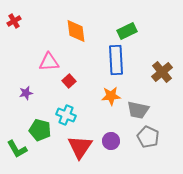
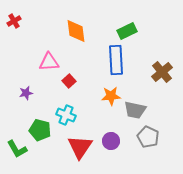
gray trapezoid: moved 3 px left
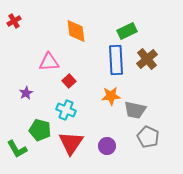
brown cross: moved 15 px left, 13 px up
purple star: rotated 16 degrees counterclockwise
cyan cross: moved 5 px up
purple circle: moved 4 px left, 5 px down
red triangle: moved 9 px left, 4 px up
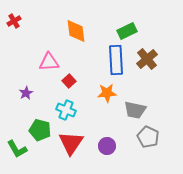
orange star: moved 4 px left, 3 px up
